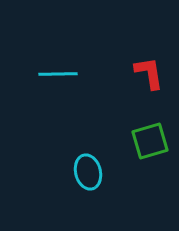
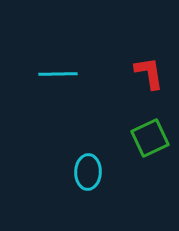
green square: moved 3 px up; rotated 9 degrees counterclockwise
cyan ellipse: rotated 16 degrees clockwise
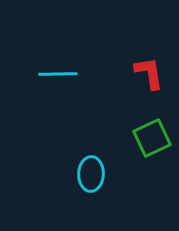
green square: moved 2 px right
cyan ellipse: moved 3 px right, 2 px down
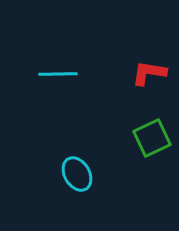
red L-shape: rotated 72 degrees counterclockwise
cyan ellipse: moved 14 px left; rotated 32 degrees counterclockwise
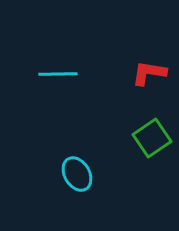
green square: rotated 9 degrees counterclockwise
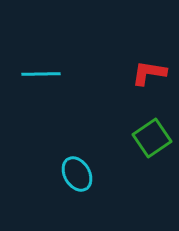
cyan line: moved 17 px left
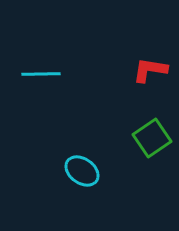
red L-shape: moved 1 px right, 3 px up
cyan ellipse: moved 5 px right, 3 px up; rotated 24 degrees counterclockwise
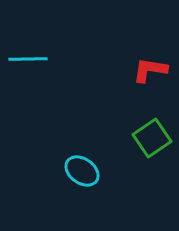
cyan line: moved 13 px left, 15 px up
